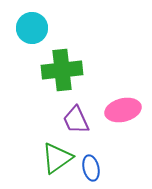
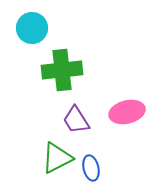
pink ellipse: moved 4 px right, 2 px down
purple trapezoid: rotated 8 degrees counterclockwise
green triangle: rotated 8 degrees clockwise
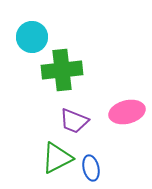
cyan circle: moved 9 px down
purple trapezoid: moved 2 px left, 1 px down; rotated 36 degrees counterclockwise
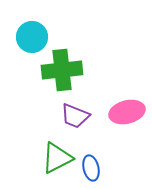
purple trapezoid: moved 1 px right, 5 px up
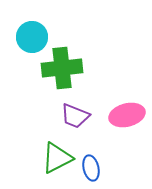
green cross: moved 2 px up
pink ellipse: moved 3 px down
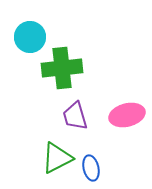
cyan circle: moved 2 px left
purple trapezoid: rotated 52 degrees clockwise
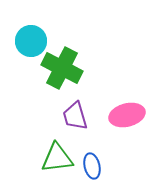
cyan circle: moved 1 px right, 4 px down
green cross: rotated 33 degrees clockwise
green triangle: rotated 20 degrees clockwise
blue ellipse: moved 1 px right, 2 px up
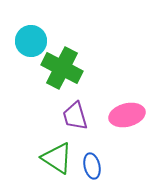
green triangle: rotated 40 degrees clockwise
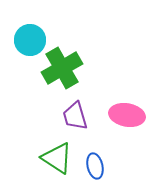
cyan circle: moved 1 px left, 1 px up
green cross: rotated 33 degrees clockwise
pink ellipse: rotated 24 degrees clockwise
blue ellipse: moved 3 px right
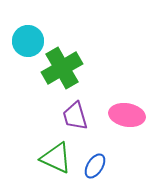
cyan circle: moved 2 px left, 1 px down
green triangle: moved 1 px left; rotated 8 degrees counterclockwise
blue ellipse: rotated 45 degrees clockwise
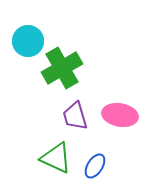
pink ellipse: moved 7 px left
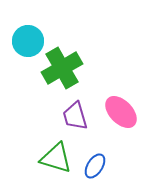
pink ellipse: moved 1 px right, 3 px up; rotated 36 degrees clockwise
green triangle: rotated 8 degrees counterclockwise
